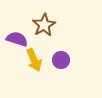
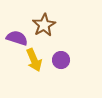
purple semicircle: moved 1 px up
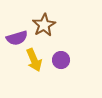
purple semicircle: rotated 145 degrees clockwise
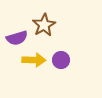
yellow arrow: rotated 65 degrees counterclockwise
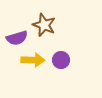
brown star: rotated 20 degrees counterclockwise
yellow arrow: moved 1 px left
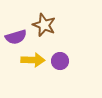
purple semicircle: moved 1 px left, 1 px up
purple circle: moved 1 px left, 1 px down
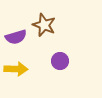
yellow arrow: moved 17 px left, 9 px down
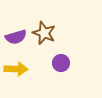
brown star: moved 8 px down
purple circle: moved 1 px right, 2 px down
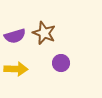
purple semicircle: moved 1 px left, 1 px up
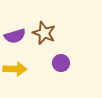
yellow arrow: moved 1 px left
